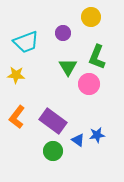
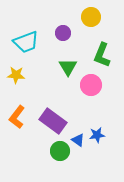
green L-shape: moved 5 px right, 2 px up
pink circle: moved 2 px right, 1 px down
green circle: moved 7 px right
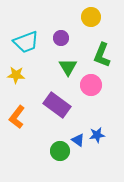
purple circle: moved 2 px left, 5 px down
purple rectangle: moved 4 px right, 16 px up
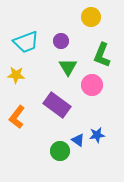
purple circle: moved 3 px down
pink circle: moved 1 px right
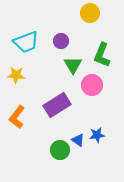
yellow circle: moved 1 px left, 4 px up
green triangle: moved 5 px right, 2 px up
purple rectangle: rotated 68 degrees counterclockwise
green circle: moved 1 px up
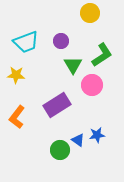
green L-shape: rotated 145 degrees counterclockwise
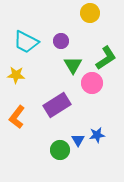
cyan trapezoid: rotated 48 degrees clockwise
green L-shape: moved 4 px right, 3 px down
pink circle: moved 2 px up
blue triangle: rotated 24 degrees clockwise
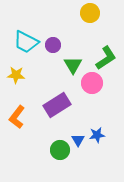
purple circle: moved 8 px left, 4 px down
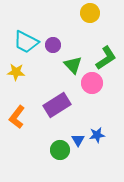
green triangle: rotated 12 degrees counterclockwise
yellow star: moved 3 px up
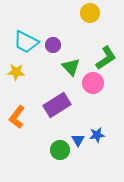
green triangle: moved 2 px left, 2 px down
pink circle: moved 1 px right
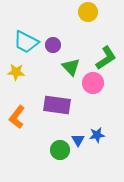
yellow circle: moved 2 px left, 1 px up
purple rectangle: rotated 40 degrees clockwise
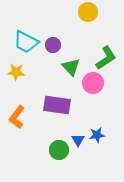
green circle: moved 1 px left
